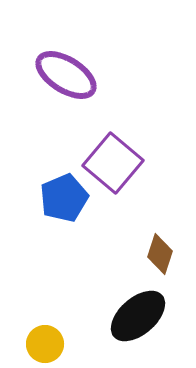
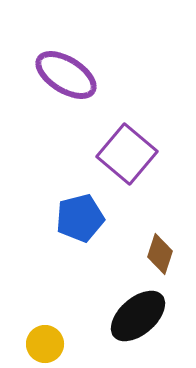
purple square: moved 14 px right, 9 px up
blue pentagon: moved 16 px right, 20 px down; rotated 9 degrees clockwise
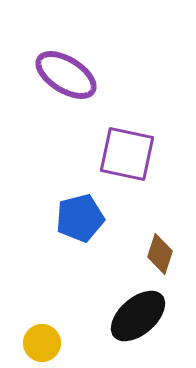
purple square: rotated 28 degrees counterclockwise
yellow circle: moved 3 px left, 1 px up
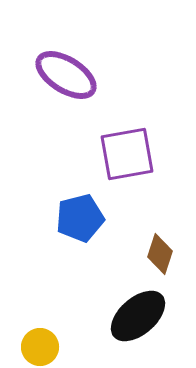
purple square: rotated 22 degrees counterclockwise
yellow circle: moved 2 px left, 4 px down
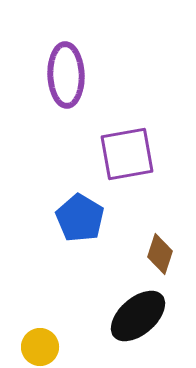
purple ellipse: rotated 56 degrees clockwise
blue pentagon: rotated 27 degrees counterclockwise
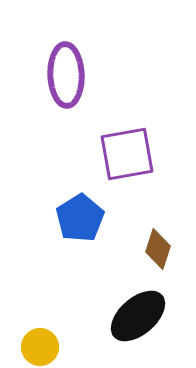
blue pentagon: rotated 9 degrees clockwise
brown diamond: moved 2 px left, 5 px up
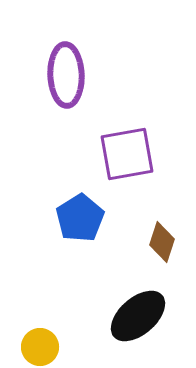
brown diamond: moved 4 px right, 7 px up
